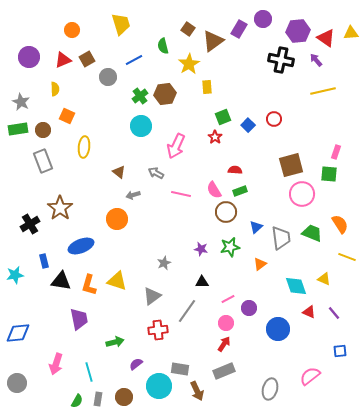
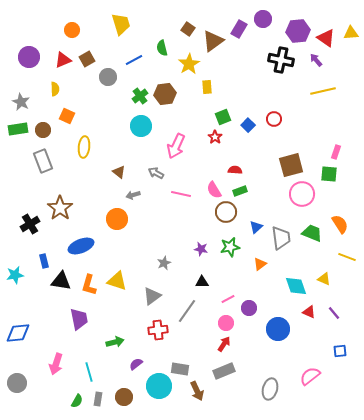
green semicircle at (163, 46): moved 1 px left, 2 px down
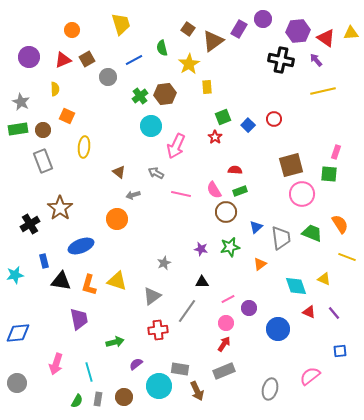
cyan circle at (141, 126): moved 10 px right
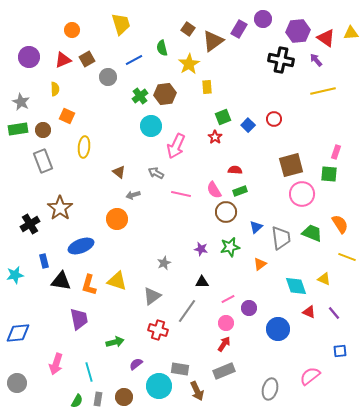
red cross at (158, 330): rotated 24 degrees clockwise
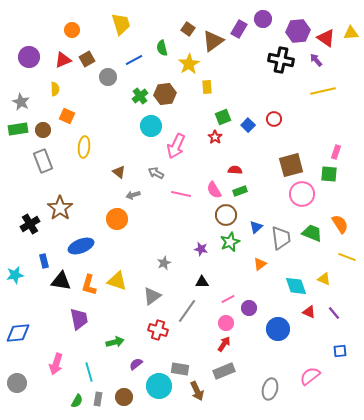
brown circle at (226, 212): moved 3 px down
green star at (230, 247): moved 5 px up; rotated 12 degrees counterclockwise
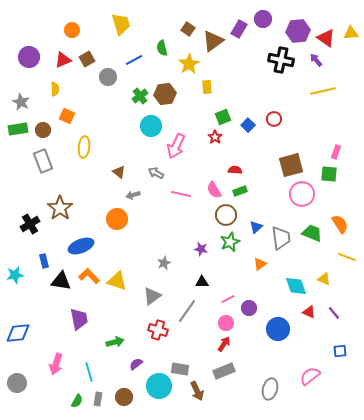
orange L-shape at (89, 285): moved 9 px up; rotated 120 degrees clockwise
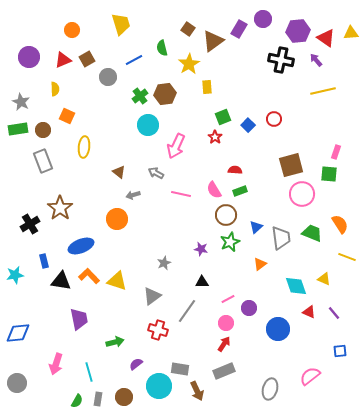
cyan circle at (151, 126): moved 3 px left, 1 px up
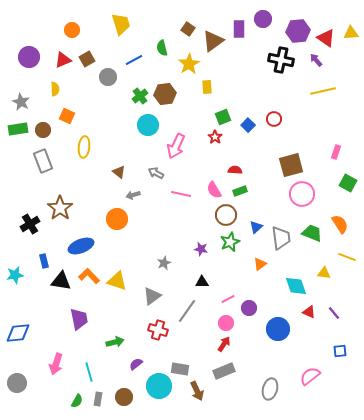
purple rectangle at (239, 29): rotated 30 degrees counterclockwise
green square at (329, 174): moved 19 px right, 9 px down; rotated 24 degrees clockwise
yellow triangle at (324, 279): moved 6 px up; rotated 16 degrees counterclockwise
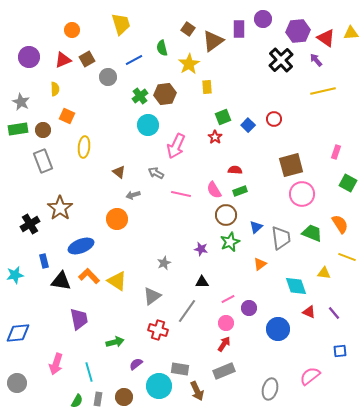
black cross at (281, 60): rotated 35 degrees clockwise
yellow triangle at (117, 281): rotated 15 degrees clockwise
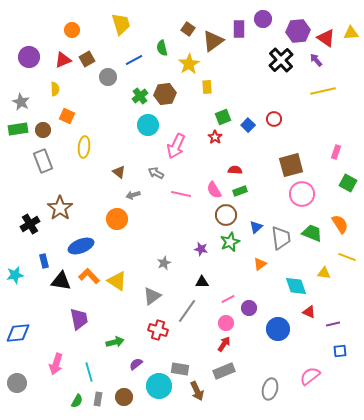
purple line at (334, 313): moved 1 px left, 11 px down; rotated 64 degrees counterclockwise
